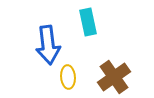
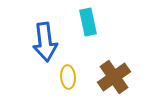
blue arrow: moved 3 px left, 3 px up
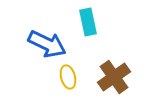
blue arrow: moved 2 px right, 2 px down; rotated 57 degrees counterclockwise
yellow ellipse: rotated 10 degrees counterclockwise
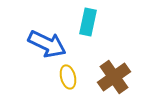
cyan rectangle: rotated 24 degrees clockwise
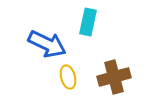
brown cross: rotated 20 degrees clockwise
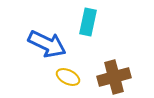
yellow ellipse: rotated 50 degrees counterclockwise
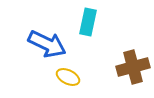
brown cross: moved 19 px right, 10 px up
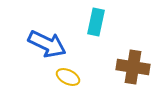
cyan rectangle: moved 8 px right
brown cross: rotated 24 degrees clockwise
